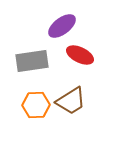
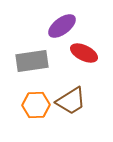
red ellipse: moved 4 px right, 2 px up
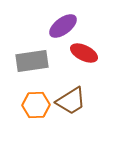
purple ellipse: moved 1 px right
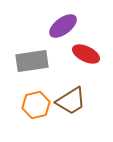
red ellipse: moved 2 px right, 1 px down
orange hexagon: rotated 12 degrees counterclockwise
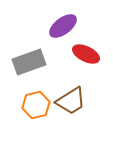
gray rectangle: moved 3 px left, 1 px down; rotated 12 degrees counterclockwise
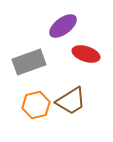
red ellipse: rotated 8 degrees counterclockwise
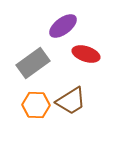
gray rectangle: moved 4 px right, 1 px down; rotated 16 degrees counterclockwise
orange hexagon: rotated 16 degrees clockwise
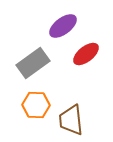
red ellipse: rotated 56 degrees counterclockwise
brown trapezoid: moved 19 px down; rotated 116 degrees clockwise
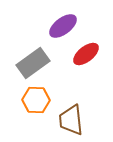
orange hexagon: moved 5 px up
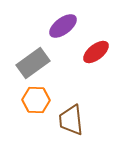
red ellipse: moved 10 px right, 2 px up
